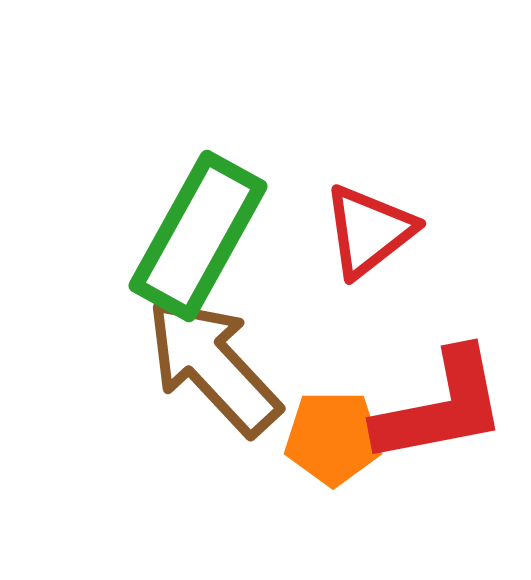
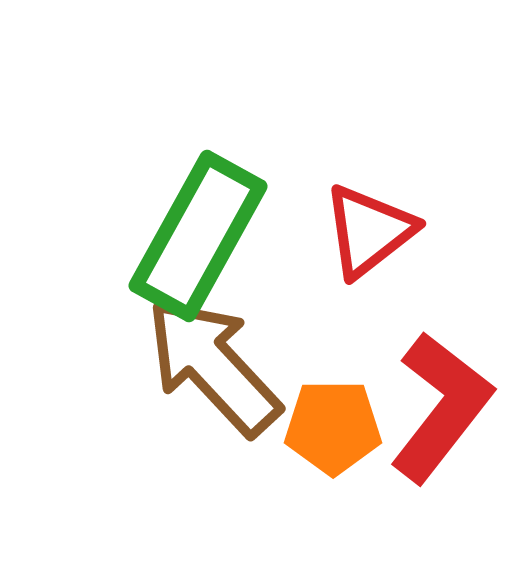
red L-shape: rotated 41 degrees counterclockwise
orange pentagon: moved 11 px up
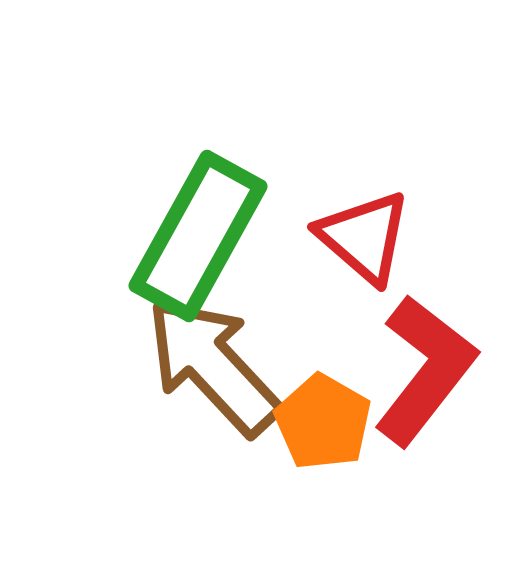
red triangle: moved 5 px left, 6 px down; rotated 41 degrees counterclockwise
red L-shape: moved 16 px left, 37 px up
orange pentagon: moved 10 px left, 5 px up; rotated 30 degrees clockwise
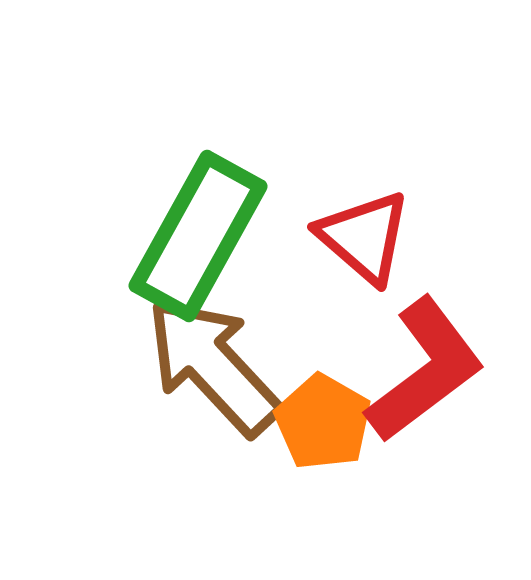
red L-shape: rotated 15 degrees clockwise
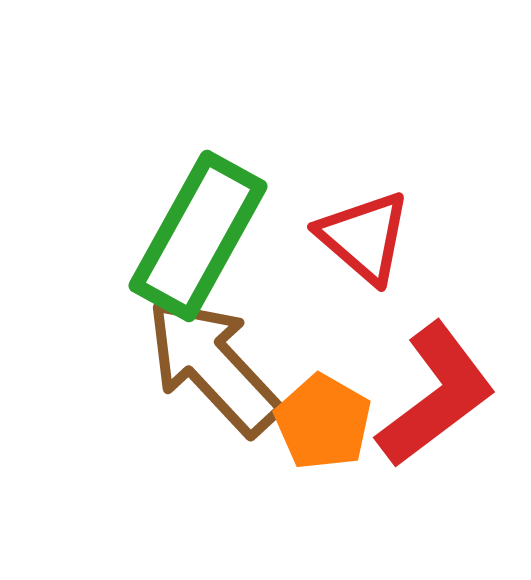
red L-shape: moved 11 px right, 25 px down
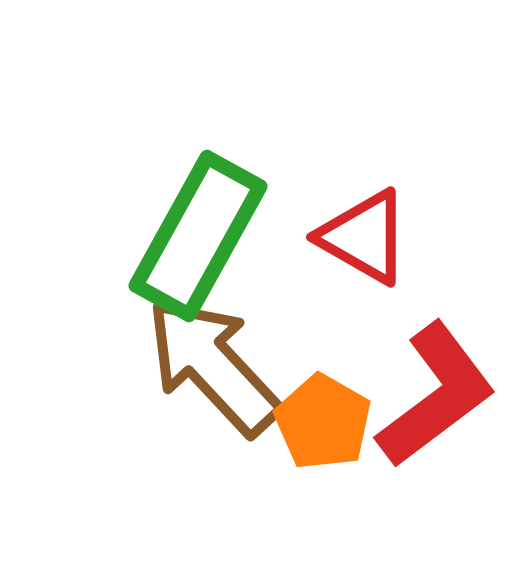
red triangle: rotated 11 degrees counterclockwise
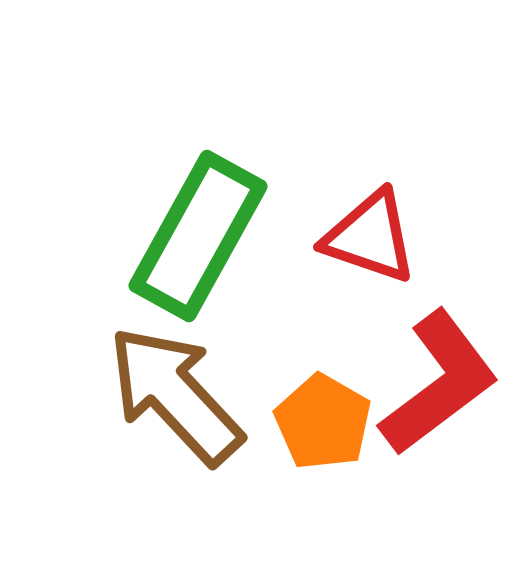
red triangle: moved 6 px right; rotated 11 degrees counterclockwise
brown arrow: moved 38 px left, 29 px down
red L-shape: moved 3 px right, 12 px up
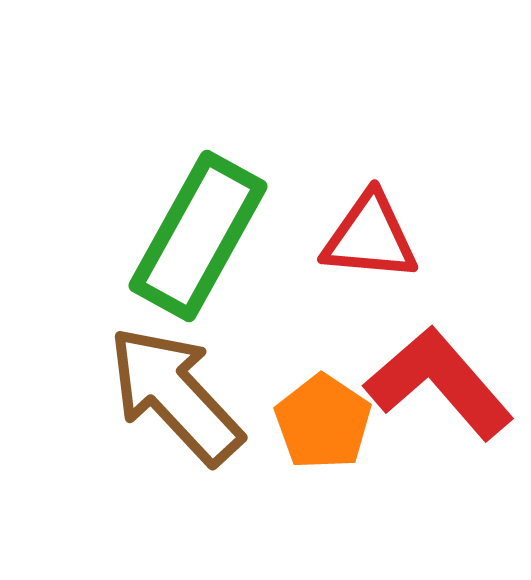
red triangle: rotated 14 degrees counterclockwise
red L-shape: rotated 94 degrees counterclockwise
orange pentagon: rotated 4 degrees clockwise
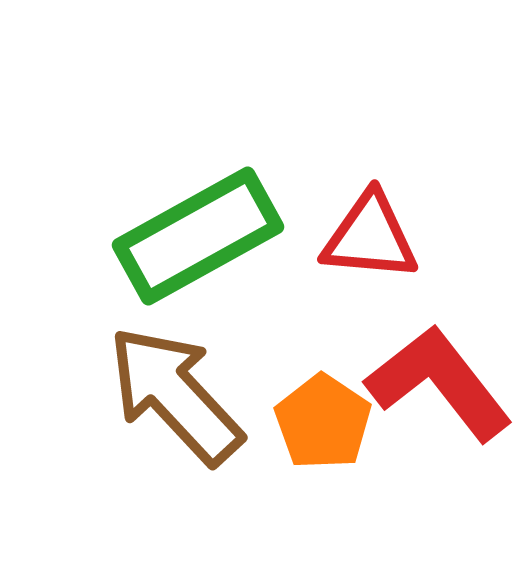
green rectangle: rotated 32 degrees clockwise
red L-shape: rotated 3 degrees clockwise
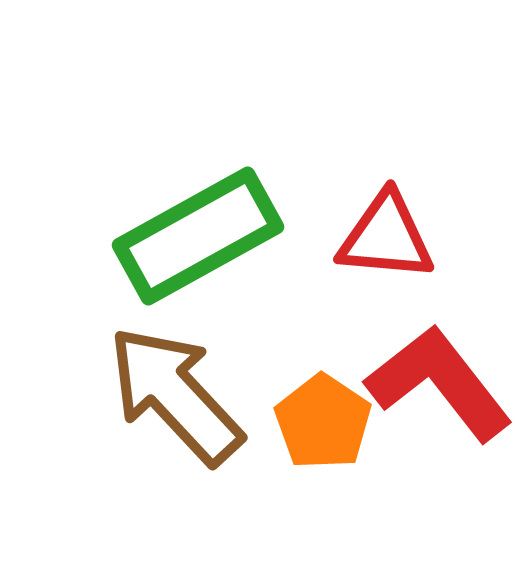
red triangle: moved 16 px right
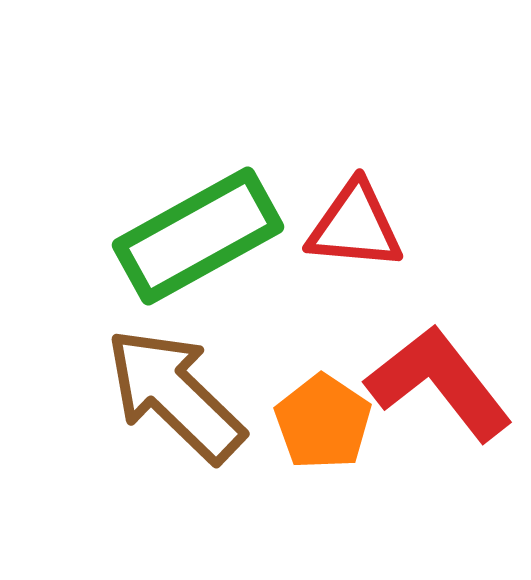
red triangle: moved 31 px left, 11 px up
brown arrow: rotated 3 degrees counterclockwise
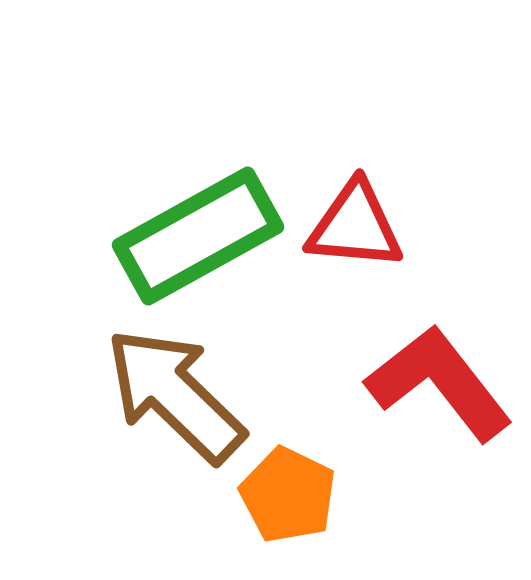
orange pentagon: moved 35 px left, 73 px down; rotated 8 degrees counterclockwise
